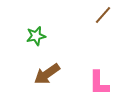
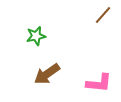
pink L-shape: rotated 84 degrees counterclockwise
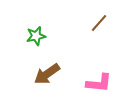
brown line: moved 4 px left, 8 px down
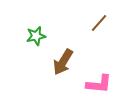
brown arrow: moved 16 px right, 12 px up; rotated 24 degrees counterclockwise
pink L-shape: moved 1 px down
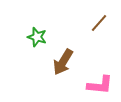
green star: moved 1 px right, 1 px down; rotated 30 degrees clockwise
pink L-shape: moved 1 px right, 1 px down
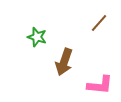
brown arrow: moved 1 px right; rotated 12 degrees counterclockwise
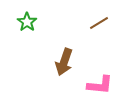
brown line: rotated 18 degrees clockwise
green star: moved 10 px left, 15 px up; rotated 18 degrees clockwise
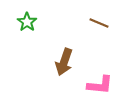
brown line: rotated 54 degrees clockwise
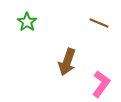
brown arrow: moved 3 px right
pink L-shape: moved 1 px right, 1 px up; rotated 60 degrees counterclockwise
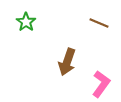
green star: moved 1 px left
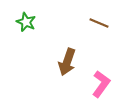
green star: rotated 12 degrees counterclockwise
